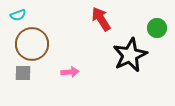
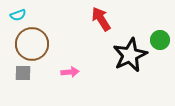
green circle: moved 3 px right, 12 px down
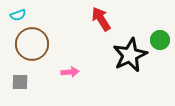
gray square: moved 3 px left, 9 px down
